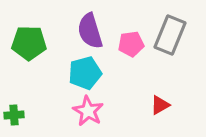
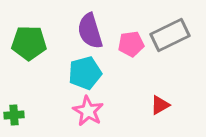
gray rectangle: rotated 42 degrees clockwise
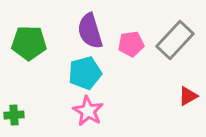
gray rectangle: moved 5 px right, 5 px down; rotated 21 degrees counterclockwise
red triangle: moved 28 px right, 9 px up
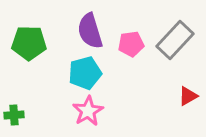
pink star: rotated 12 degrees clockwise
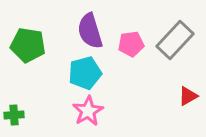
green pentagon: moved 1 px left, 2 px down; rotated 8 degrees clockwise
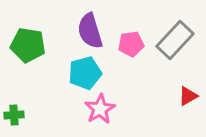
pink star: moved 12 px right, 2 px up
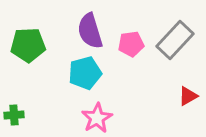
green pentagon: rotated 12 degrees counterclockwise
pink star: moved 3 px left, 9 px down
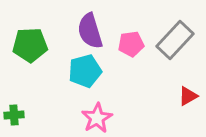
green pentagon: moved 2 px right
cyan pentagon: moved 2 px up
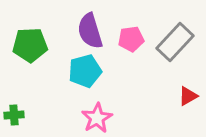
gray rectangle: moved 2 px down
pink pentagon: moved 5 px up
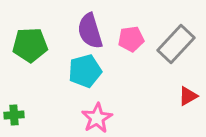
gray rectangle: moved 1 px right, 2 px down
